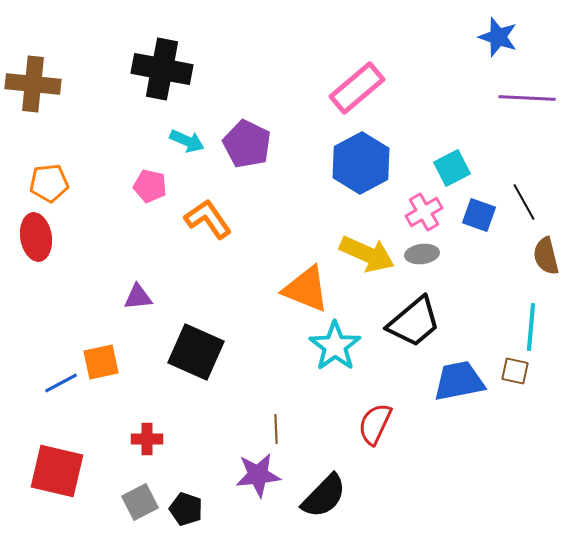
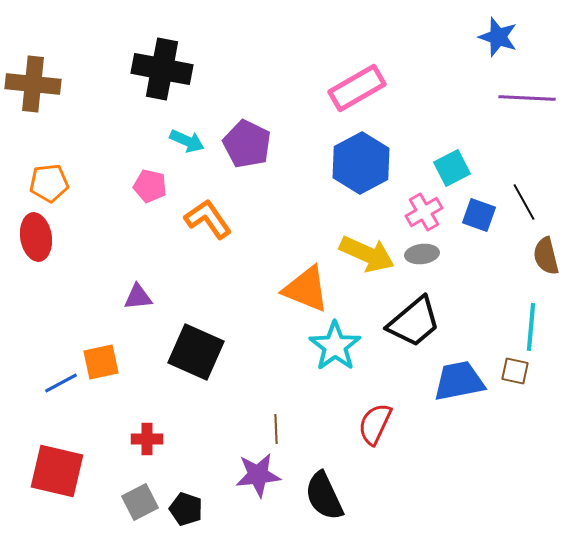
pink rectangle: rotated 10 degrees clockwise
black semicircle: rotated 111 degrees clockwise
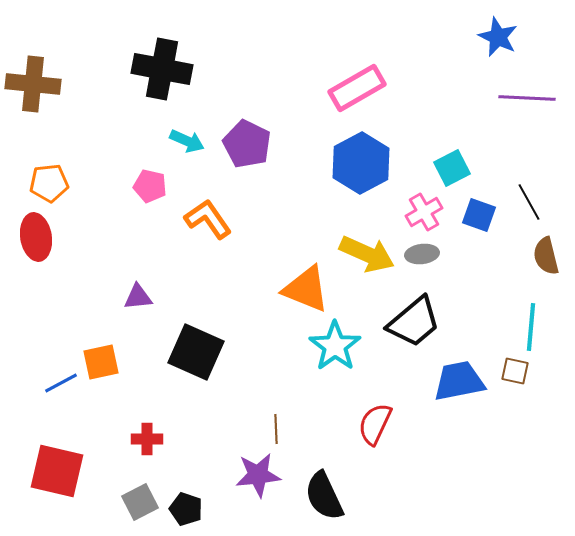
blue star: rotated 6 degrees clockwise
black line: moved 5 px right
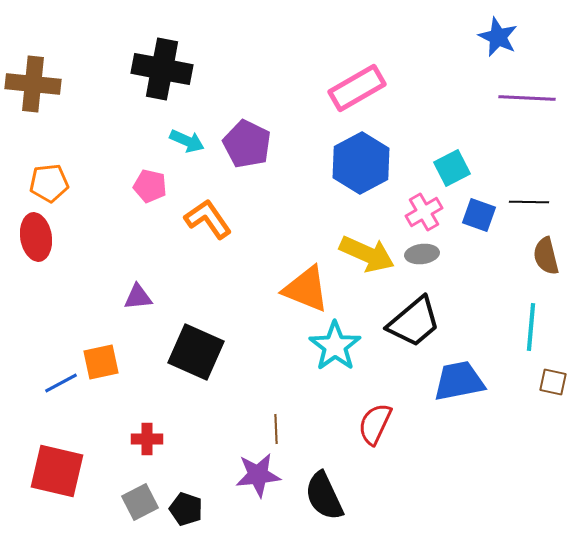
black line: rotated 60 degrees counterclockwise
brown square: moved 38 px right, 11 px down
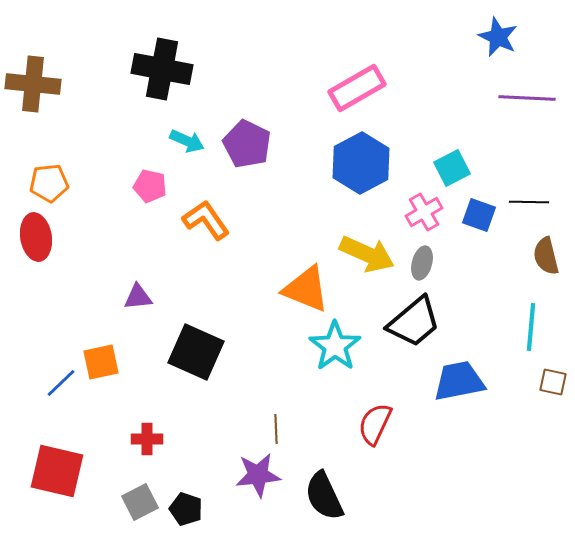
orange L-shape: moved 2 px left, 1 px down
gray ellipse: moved 9 px down; rotated 68 degrees counterclockwise
blue line: rotated 16 degrees counterclockwise
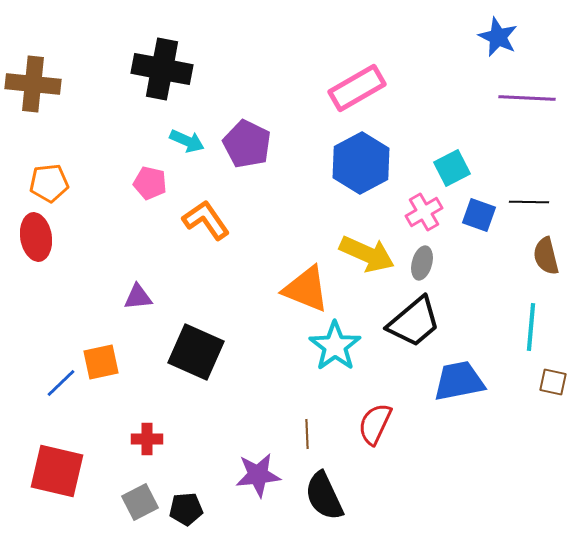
pink pentagon: moved 3 px up
brown line: moved 31 px right, 5 px down
black pentagon: rotated 24 degrees counterclockwise
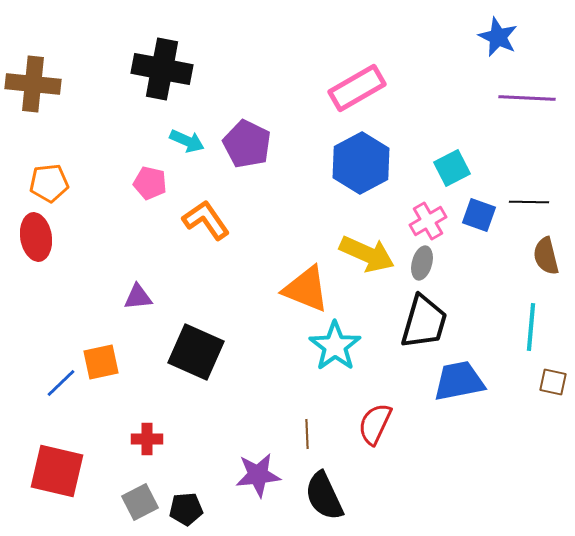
pink cross: moved 4 px right, 9 px down
black trapezoid: moved 10 px right; rotated 34 degrees counterclockwise
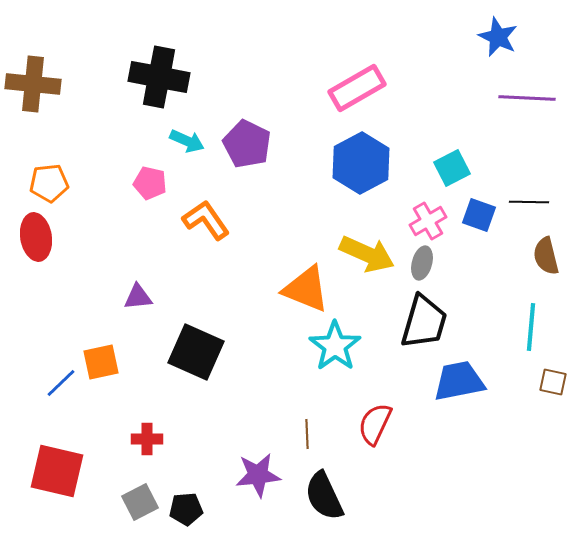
black cross: moved 3 px left, 8 px down
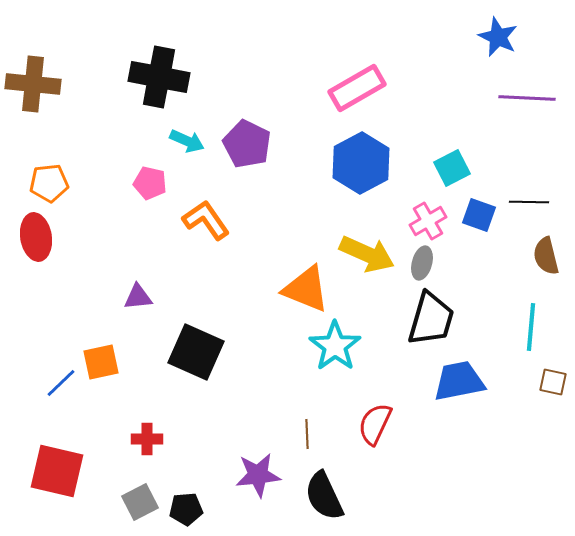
black trapezoid: moved 7 px right, 3 px up
